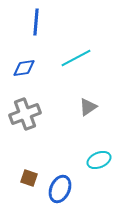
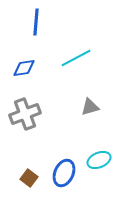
gray triangle: moved 2 px right; rotated 18 degrees clockwise
brown square: rotated 18 degrees clockwise
blue ellipse: moved 4 px right, 16 px up
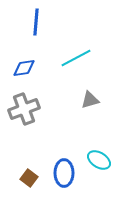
gray triangle: moved 7 px up
gray cross: moved 1 px left, 5 px up
cyan ellipse: rotated 55 degrees clockwise
blue ellipse: rotated 24 degrees counterclockwise
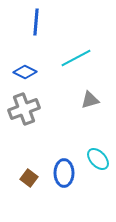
blue diamond: moved 1 px right, 4 px down; rotated 35 degrees clockwise
cyan ellipse: moved 1 px left, 1 px up; rotated 15 degrees clockwise
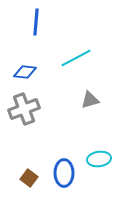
blue diamond: rotated 20 degrees counterclockwise
cyan ellipse: moved 1 px right; rotated 55 degrees counterclockwise
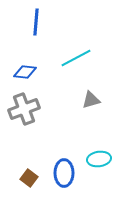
gray triangle: moved 1 px right
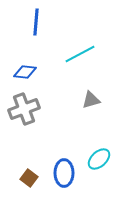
cyan line: moved 4 px right, 4 px up
cyan ellipse: rotated 35 degrees counterclockwise
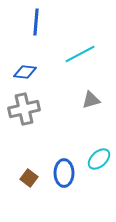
gray cross: rotated 8 degrees clockwise
